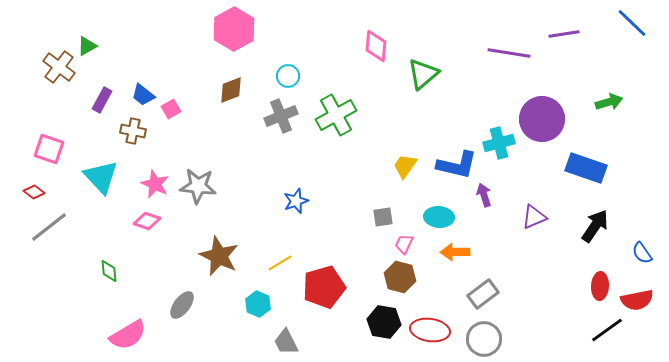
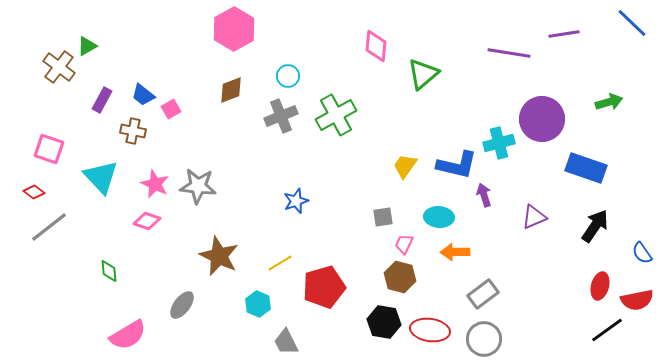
red ellipse at (600, 286): rotated 12 degrees clockwise
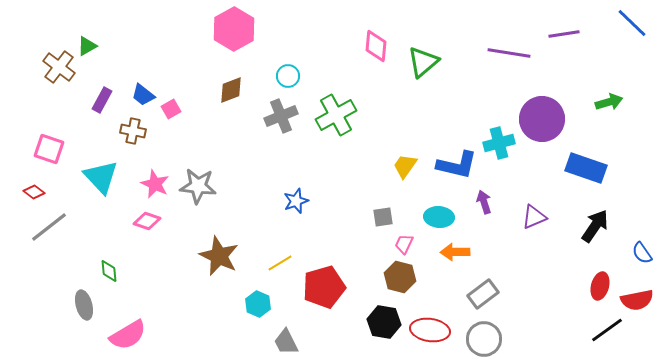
green triangle at (423, 74): moved 12 px up
purple arrow at (484, 195): moved 7 px down
gray ellipse at (182, 305): moved 98 px left; rotated 52 degrees counterclockwise
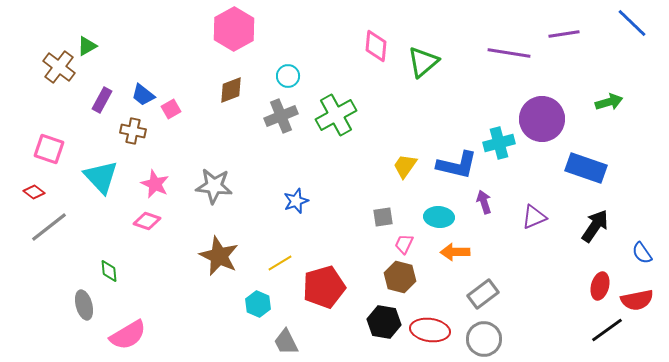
gray star at (198, 186): moved 16 px right
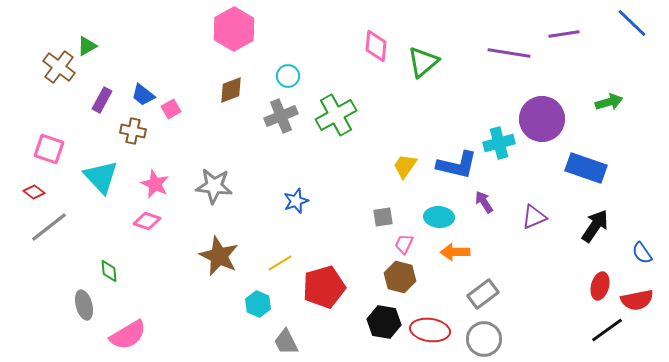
purple arrow at (484, 202): rotated 15 degrees counterclockwise
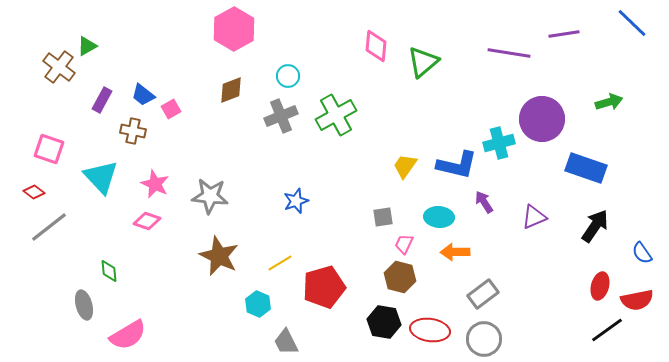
gray star at (214, 186): moved 4 px left, 10 px down
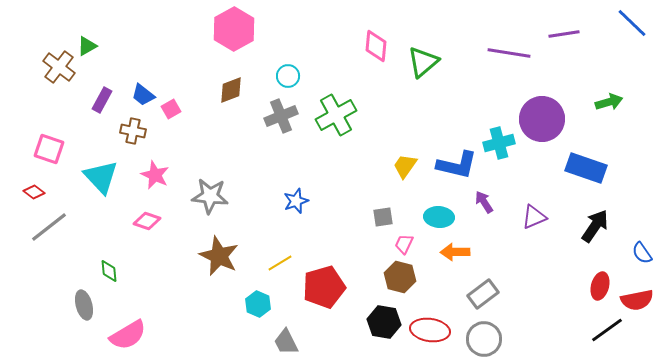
pink star at (155, 184): moved 9 px up
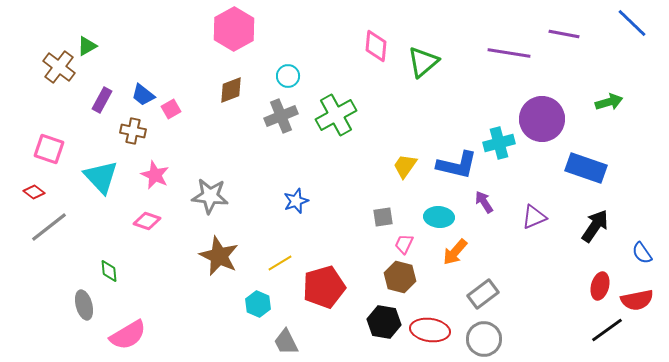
purple line at (564, 34): rotated 20 degrees clockwise
orange arrow at (455, 252): rotated 48 degrees counterclockwise
